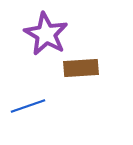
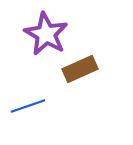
brown rectangle: moved 1 px left, 1 px down; rotated 20 degrees counterclockwise
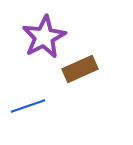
purple star: moved 2 px left, 3 px down; rotated 15 degrees clockwise
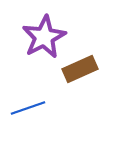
blue line: moved 2 px down
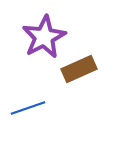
brown rectangle: moved 1 px left
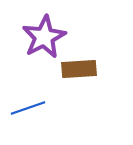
brown rectangle: rotated 20 degrees clockwise
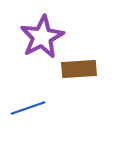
purple star: moved 2 px left
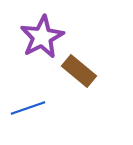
brown rectangle: moved 2 px down; rotated 44 degrees clockwise
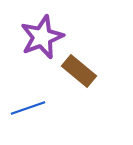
purple star: rotated 6 degrees clockwise
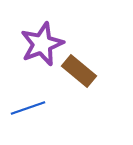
purple star: moved 7 px down
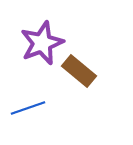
purple star: moved 1 px up
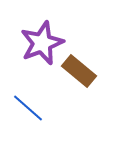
blue line: rotated 60 degrees clockwise
